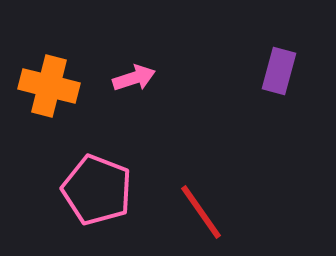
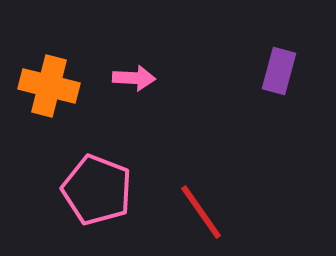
pink arrow: rotated 21 degrees clockwise
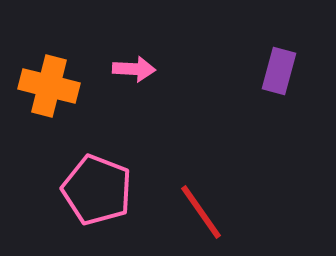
pink arrow: moved 9 px up
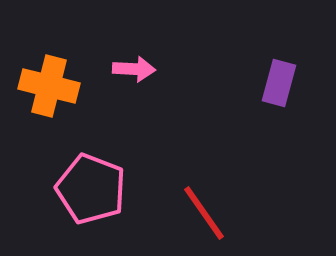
purple rectangle: moved 12 px down
pink pentagon: moved 6 px left, 1 px up
red line: moved 3 px right, 1 px down
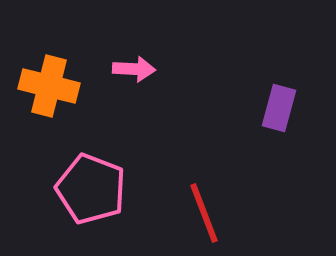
purple rectangle: moved 25 px down
red line: rotated 14 degrees clockwise
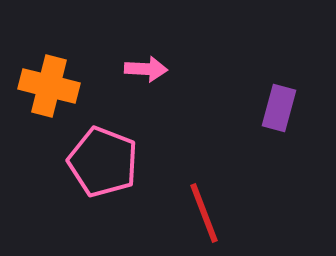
pink arrow: moved 12 px right
pink pentagon: moved 12 px right, 27 px up
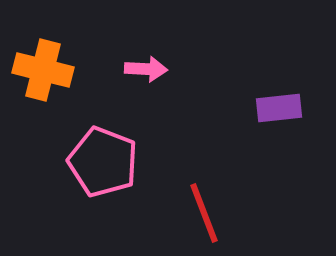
orange cross: moved 6 px left, 16 px up
purple rectangle: rotated 69 degrees clockwise
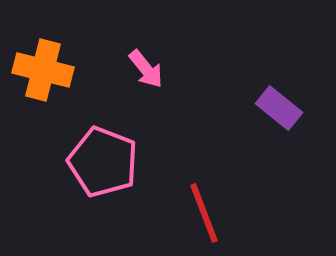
pink arrow: rotated 48 degrees clockwise
purple rectangle: rotated 45 degrees clockwise
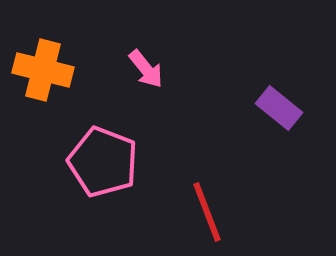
red line: moved 3 px right, 1 px up
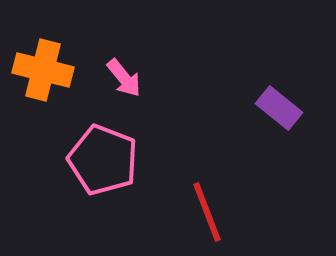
pink arrow: moved 22 px left, 9 px down
pink pentagon: moved 2 px up
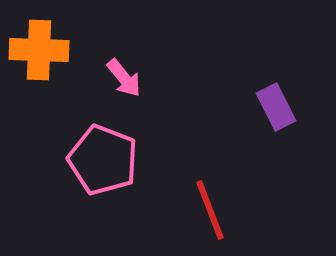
orange cross: moved 4 px left, 20 px up; rotated 12 degrees counterclockwise
purple rectangle: moved 3 px left, 1 px up; rotated 24 degrees clockwise
red line: moved 3 px right, 2 px up
